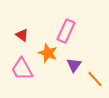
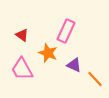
purple triangle: rotated 42 degrees counterclockwise
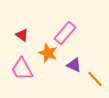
pink rectangle: moved 1 px left, 2 px down; rotated 15 degrees clockwise
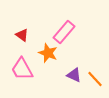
pink rectangle: moved 1 px left, 1 px up
purple triangle: moved 10 px down
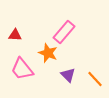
red triangle: moved 7 px left; rotated 32 degrees counterclockwise
pink trapezoid: rotated 10 degrees counterclockwise
purple triangle: moved 6 px left; rotated 21 degrees clockwise
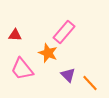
orange line: moved 5 px left, 4 px down
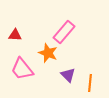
orange line: rotated 48 degrees clockwise
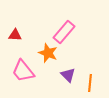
pink trapezoid: moved 1 px right, 2 px down
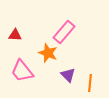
pink trapezoid: moved 1 px left
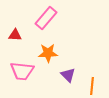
pink rectangle: moved 18 px left, 14 px up
orange star: rotated 24 degrees counterclockwise
pink trapezoid: rotated 45 degrees counterclockwise
orange line: moved 2 px right, 3 px down
